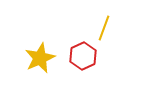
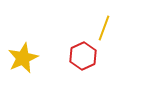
yellow star: moved 17 px left
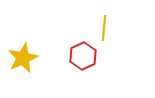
yellow line: rotated 15 degrees counterclockwise
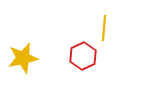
yellow star: rotated 12 degrees clockwise
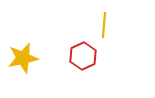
yellow line: moved 3 px up
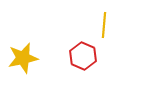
red hexagon: rotated 12 degrees counterclockwise
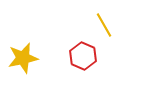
yellow line: rotated 35 degrees counterclockwise
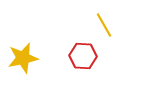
red hexagon: rotated 20 degrees counterclockwise
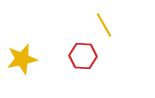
yellow star: moved 1 px left, 1 px down
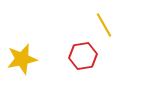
red hexagon: rotated 12 degrees counterclockwise
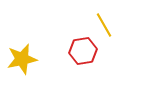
red hexagon: moved 5 px up
